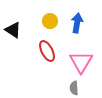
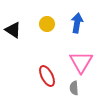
yellow circle: moved 3 px left, 3 px down
red ellipse: moved 25 px down
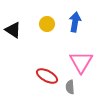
blue arrow: moved 2 px left, 1 px up
red ellipse: rotated 35 degrees counterclockwise
gray semicircle: moved 4 px left, 1 px up
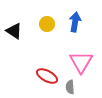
black triangle: moved 1 px right, 1 px down
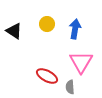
blue arrow: moved 7 px down
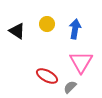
black triangle: moved 3 px right
gray semicircle: rotated 48 degrees clockwise
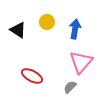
yellow circle: moved 2 px up
black triangle: moved 1 px right, 1 px up
pink triangle: rotated 10 degrees clockwise
red ellipse: moved 15 px left
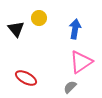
yellow circle: moved 8 px left, 4 px up
black triangle: moved 2 px left, 1 px up; rotated 18 degrees clockwise
pink triangle: rotated 15 degrees clockwise
red ellipse: moved 6 px left, 2 px down
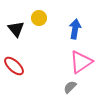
red ellipse: moved 12 px left, 12 px up; rotated 15 degrees clockwise
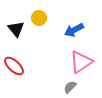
blue arrow: moved 1 px left, 1 px down; rotated 126 degrees counterclockwise
